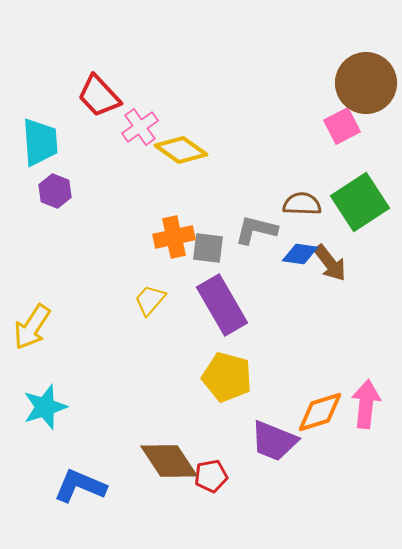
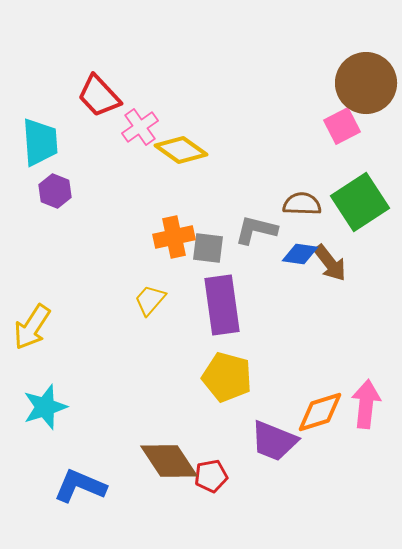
purple rectangle: rotated 22 degrees clockwise
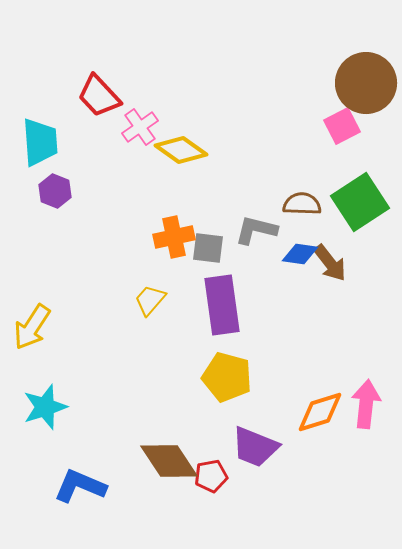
purple trapezoid: moved 19 px left, 6 px down
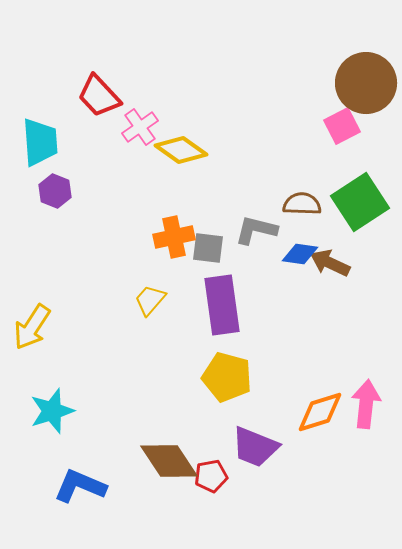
brown arrow: rotated 153 degrees clockwise
cyan star: moved 7 px right, 4 px down
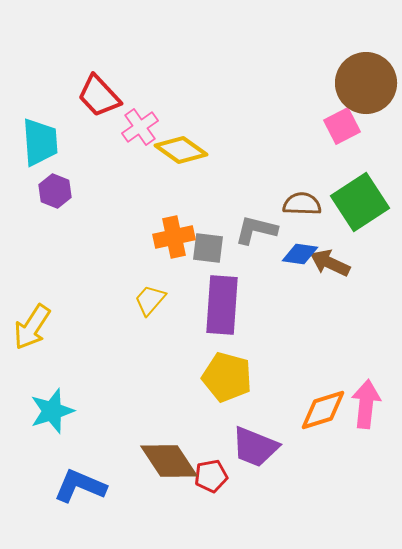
purple rectangle: rotated 12 degrees clockwise
orange diamond: moved 3 px right, 2 px up
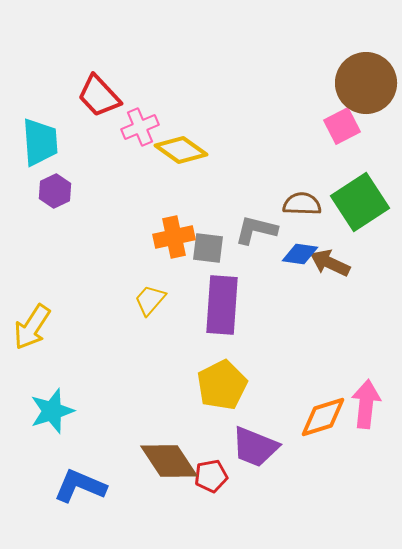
pink cross: rotated 12 degrees clockwise
purple hexagon: rotated 12 degrees clockwise
yellow pentagon: moved 5 px left, 8 px down; rotated 30 degrees clockwise
orange diamond: moved 7 px down
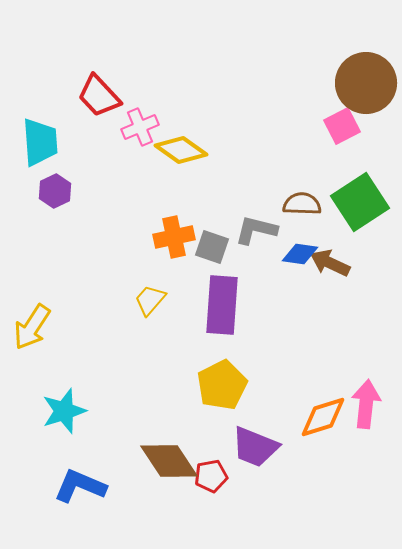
gray square: moved 4 px right, 1 px up; rotated 12 degrees clockwise
cyan star: moved 12 px right
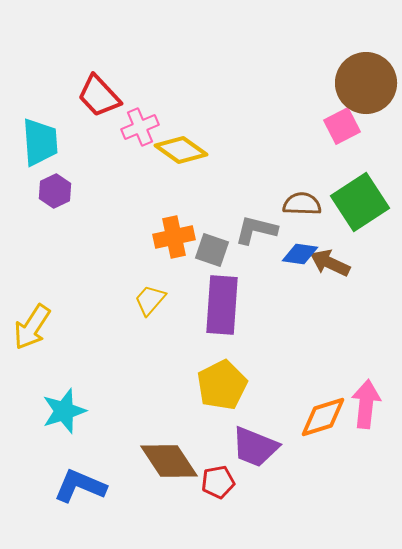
gray square: moved 3 px down
red pentagon: moved 7 px right, 6 px down
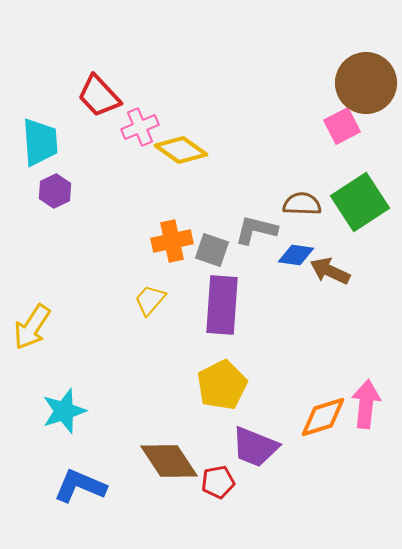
orange cross: moved 2 px left, 4 px down
blue diamond: moved 4 px left, 1 px down
brown arrow: moved 8 px down
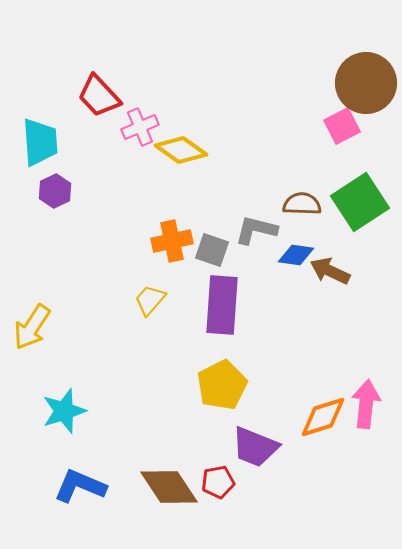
brown diamond: moved 26 px down
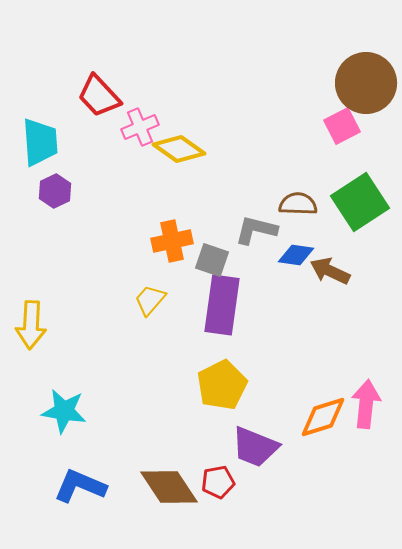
yellow diamond: moved 2 px left, 1 px up
brown semicircle: moved 4 px left
gray square: moved 10 px down
purple rectangle: rotated 4 degrees clockwise
yellow arrow: moved 1 px left, 2 px up; rotated 30 degrees counterclockwise
cyan star: rotated 27 degrees clockwise
